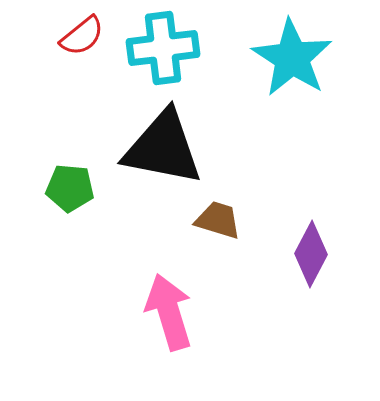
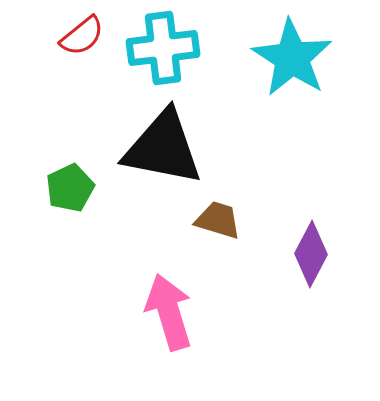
green pentagon: rotated 30 degrees counterclockwise
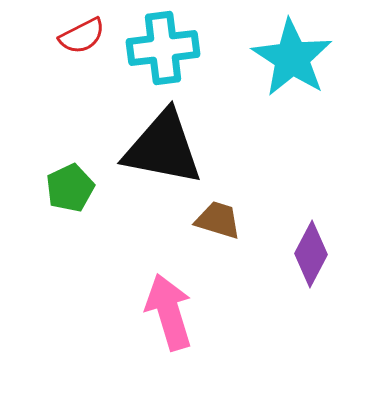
red semicircle: rotated 12 degrees clockwise
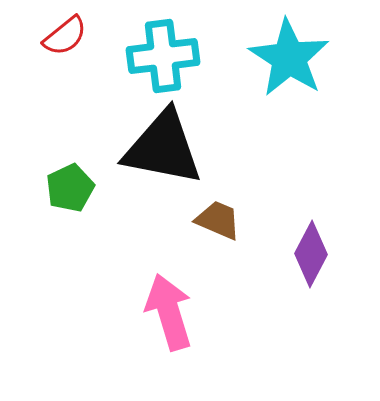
red semicircle: moved 17 px left; rotated 12 degrees counterclockwise
cyan cross: moved 8 px down
cyan star: moved 3 px left
brown trapezoid: rotated 6 degrees clockwise
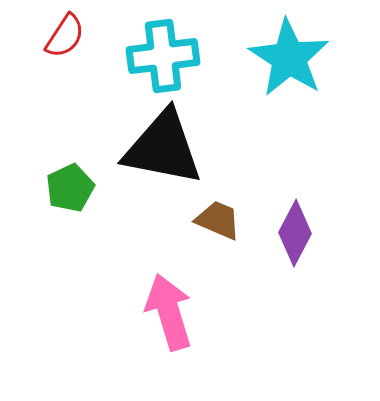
red semicircle: rotated 18 degrees counterclockwise
purple diamond: moved 16 px left, 21 px up
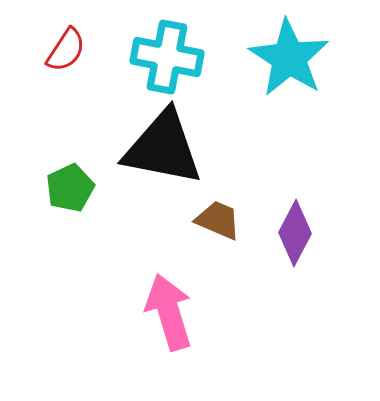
red semicircle: moved 1 px right, 14 px down
cyan cross: moved 4 px right, 1 px down; rotated 18 degrees clockwise
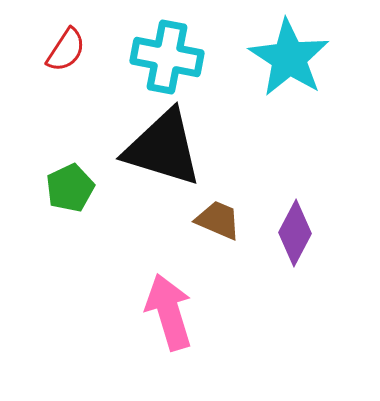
black triangle: rotated 6 degrees clockwise
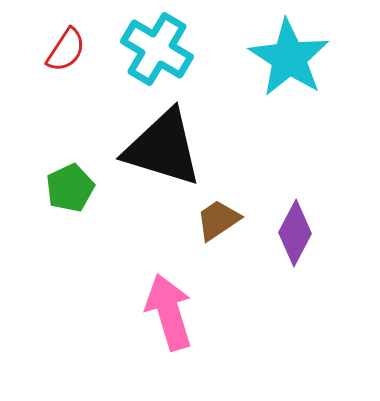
cyan cross: moved 10 px left, 8 px up; rotated 20 degrees clockwise
brown trapezoid: rotated 57 degrees counterclockwise
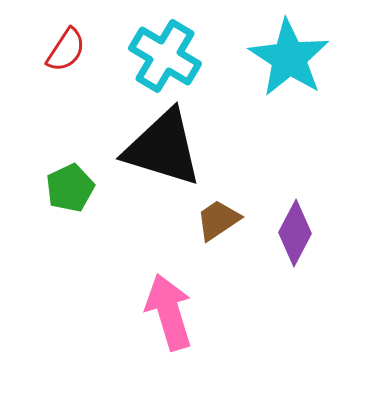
cyan cross: moved 8 px right, 7 px down
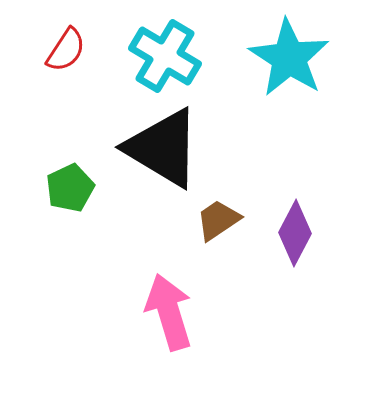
black triangle: rotated 14 degrees clockwise
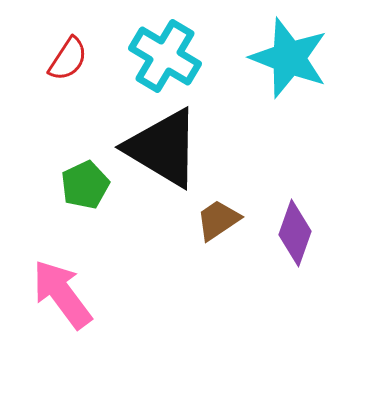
red semicircle: moved 2 px right, 9 px down
cyan star: rotated 12 degrees counterclockwise
green pentagon: moved 15 px right, 3 px up
purple diamond: rotated 8 degrees counterclockwise
pink arrow: moved 107 px left, 18 px up; rotated 20 degrees counterclockwise
